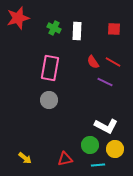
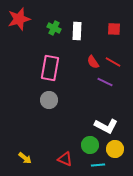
red star: moved 1 px right, 1 px down
red triangle: rotated 35 degrees clockwise
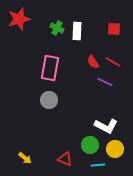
green cross: moved 3 px right
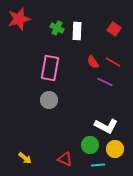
red square: rotated 32 degrees clockwise
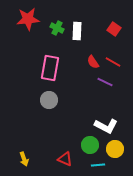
red star: moved 9 px right; rotated 10 degrees clockwise
yellow arrow: moved 1 px left, 1 px down; rotated 32 degrees clockwise
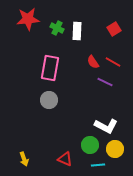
red square: rotated 24 degrees clockwise
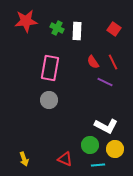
red star: moved 2 px left, 2 px down
red square: rotated 24 degrees counterclockwise
red line: rotated 35 degrees clockwise
